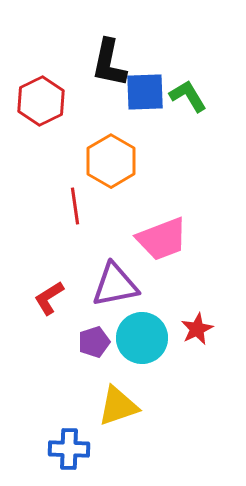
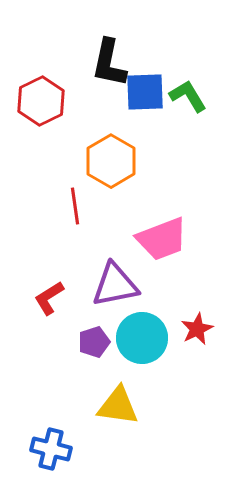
yellow triangle: rotated 27 degrees clockwise
blue cross: moved 18 px left; rotated 12 degrees clockwise
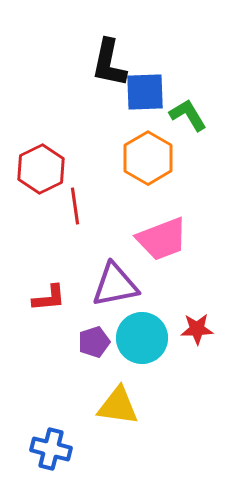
green L-shape: moved 19 px down
red hexagon: moved 68 px down
orange hexagon: moved 37 px right, 3 px up
red L-shape: rotated 153 degrees counterclockwise
red star: rotated 24 degrees clockwise
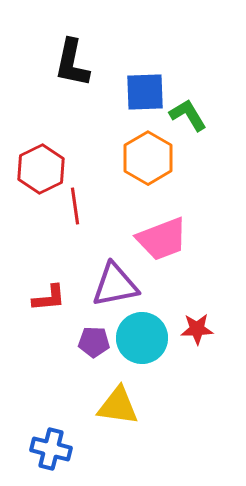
black L-shape: moved 37 px left
purple pentagon: rotated 20 degrees clockwise
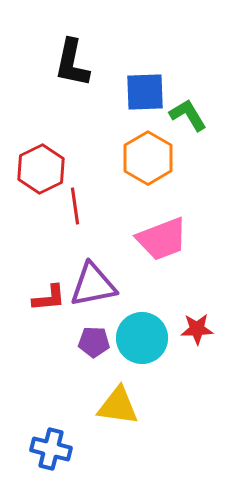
purple triangle: moved 22 px left
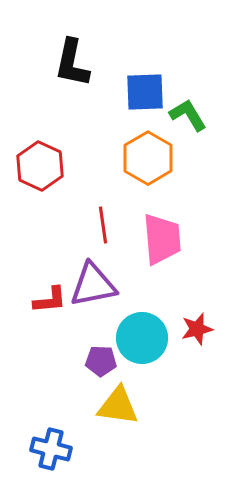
red hexagon: moved 1 px left, 3 px up; rotated 9 degrees counterclockwise
red line: moved 28 px right, 19 px down
pink trapezoid: rotated 74 degrees counterclockwise
red L-shape: moved 1 px right, 2 px down
red star: rotated 12 degrees counterclockwise
purple pentagon: moved 7 px right, 19 px down
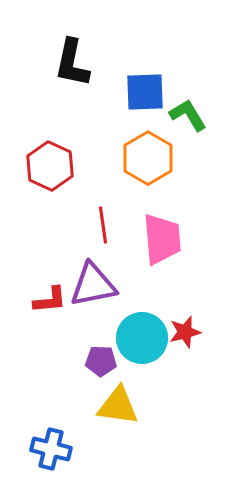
red hexagon: moved 10 px right
red star: moved 12 px left, 3 px down
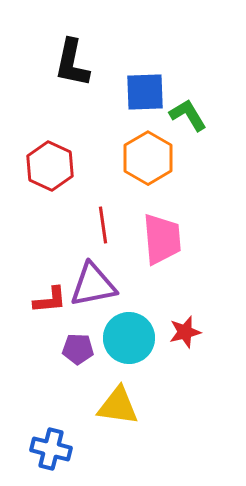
cyan circle: moved 13 px left
purple pentagon: moved 23 px left, 12 px up
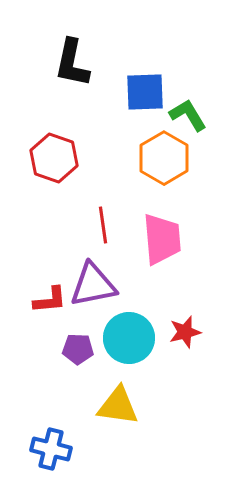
orange hexagon: moved 16 px right
red hexagon: moved 4 px right, 8 px up; rotated 6 degrees counterclockwise
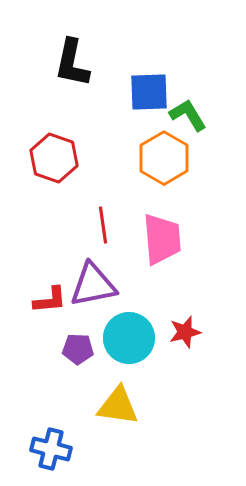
blue square: moved 4 px right
